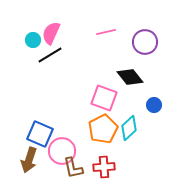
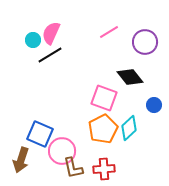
pink line: moved 3 px right; rotated 18 degrees counterclockwise
brown arrow: moved 8 px left
red cross: moved 2 px down
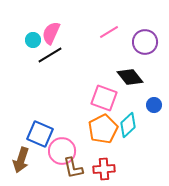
cyan diamond: moved 1 px left, 3 px up
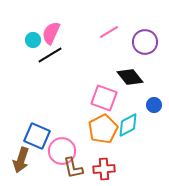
cyan diamond: rotated 15 degrees clockwise
blue square: moved 3 px left, 2 px down
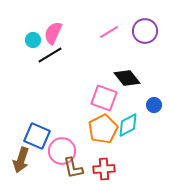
pink semicircle: moved 2 px right
purple circle: moved 11 px up
black diamond: moved 3 px left, 1 px down
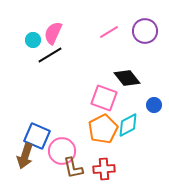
brown arrow: moved 4 px right, 4 px up
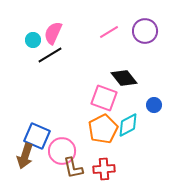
black diamond: moved 3 px left
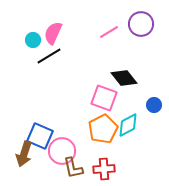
purple circle: moved 4 px left, 7 px up
black line: moved 1 px left, 1 px down
blue square: moved 3 px right
brown arrow: moved 1 px left, 2 px up
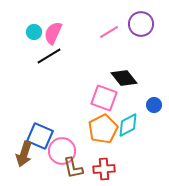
cyan circle: moved 1 px right, 8 px up
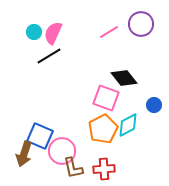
pink square: moved 2 px right
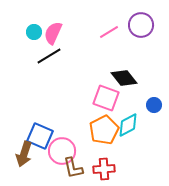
purple circle: moved 1 px down
orange pentagon: moved 1 px right, 1 px down
